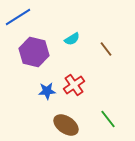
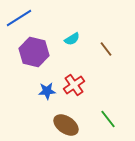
blue line: moved 1 px right, 1 px down
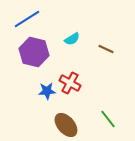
blue line: moved 8 px right, 1 px down
brown line: rotated 28 degrees counterclockwise
red cross: moved 4 px left, 2 px up; rotated 25 degrees counterclockwise
brown ellipse: rotated 15 degrees clockwise
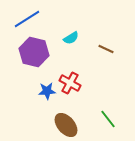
cyan semicircle: moved 1 px left, 1 px up
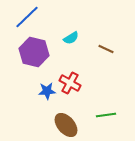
blue line: moved 2 px up; rotated 12 degrees counterclockwise
green line: moved 2 px left, 4 px up; rotated 60 degrees counterclockwise
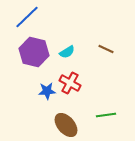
cyan semicircle: moved 4 px left, 14 px down
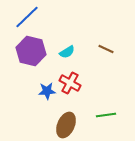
purple hexagon: moved 3 px left, 1 px up
brown ellipse: rotated 65 degrees clockwise
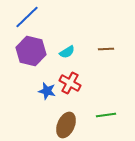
brown line: rotated 28 degrees counterclockwise
blue star: rotated 18 degrees clockwise
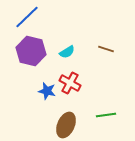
brown line: rotated 21 degrees clockwise
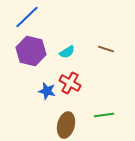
green line: moved 2 px left
brown ellipse: rotated 10 degrees counterclockwise
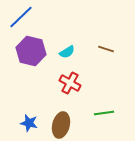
blue line: moved 6 px left
blue star: moved 18 px left, 32 px down
green line: moved 2 px up
brown ellipse: moved 5 px left
